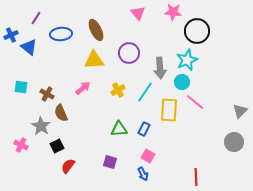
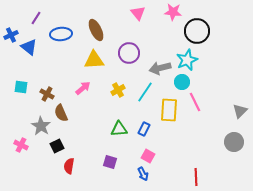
gray arrow: rotated 80 degrees clockwise
pink line: rotated 24 degrees clockwise
red semicircle: moved 1 px right; rotated 28 degrees counterclockwise
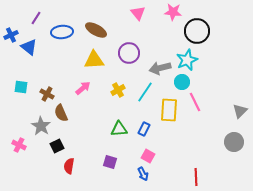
brown ellipse: rotated 35 degrees counterclockwise
blue ellipse: moved 1 px right, 2 px up
pink cross: moved 2 px left
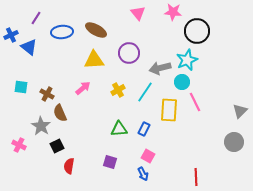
brown semicircle: moved 1 px left
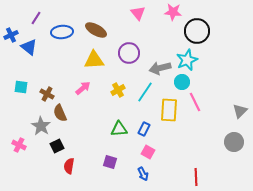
pink square: moved 4 px up
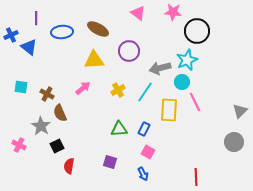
pink triangle: rotated 14 degrees counterclockwise
purple line: rotated 32 degrees counterclockwise
brown ellipse: moved 2 px right, 1 px up
purple circle: moved 2 px up
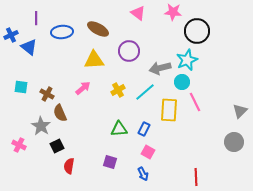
cyan line: rotated 15 degrees clockwise
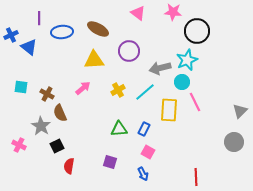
purple line: moved 3 px right
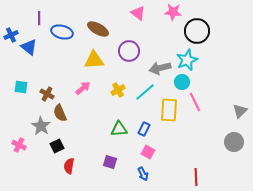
blue ellipse: rotated 20 degrees clockwise
